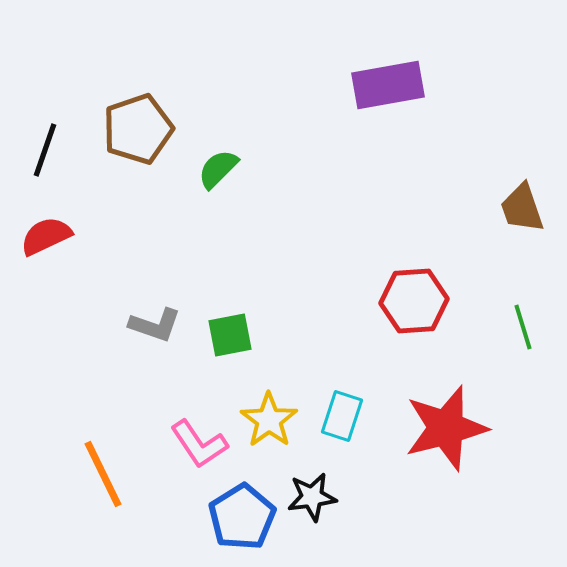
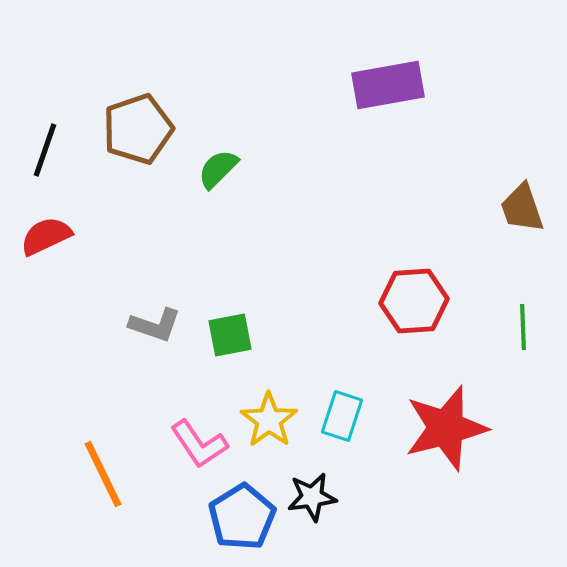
green line: rotated 15 degrees clockwise
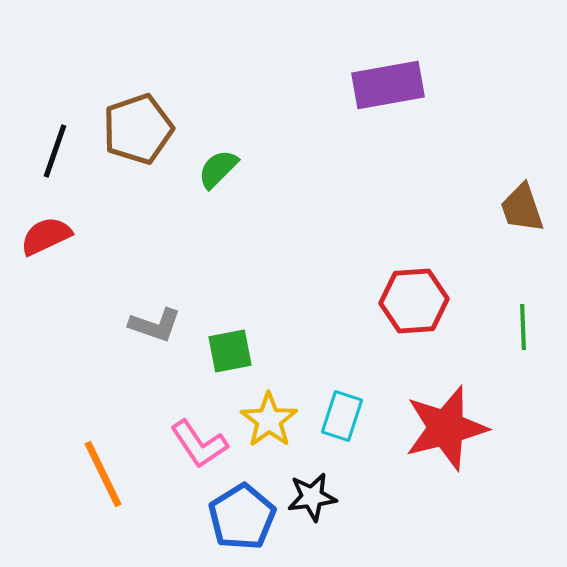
black line: moved 10 px right, 1 px down
green square: moved 16 px down
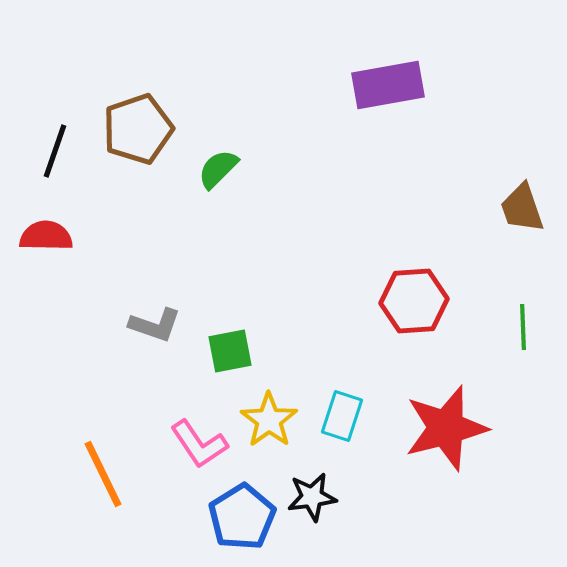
red semicircle: rotated 26 degrees clockwise
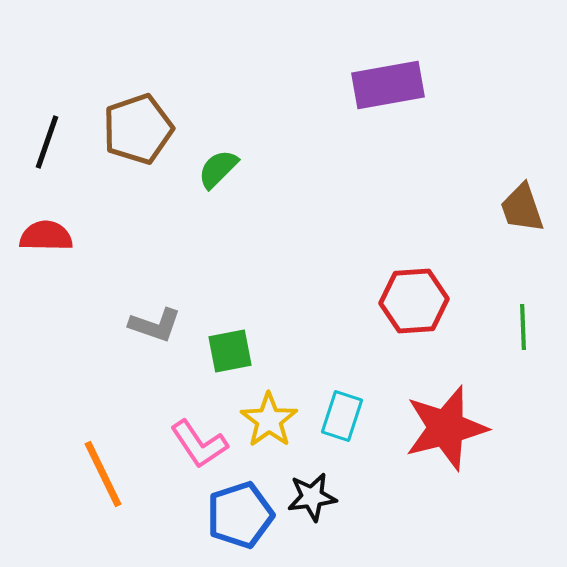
black line: moved 8 px left, 9 px up
blue pentagon: moved 2 px left, 2 px up; rotated 14 degrees clockwise
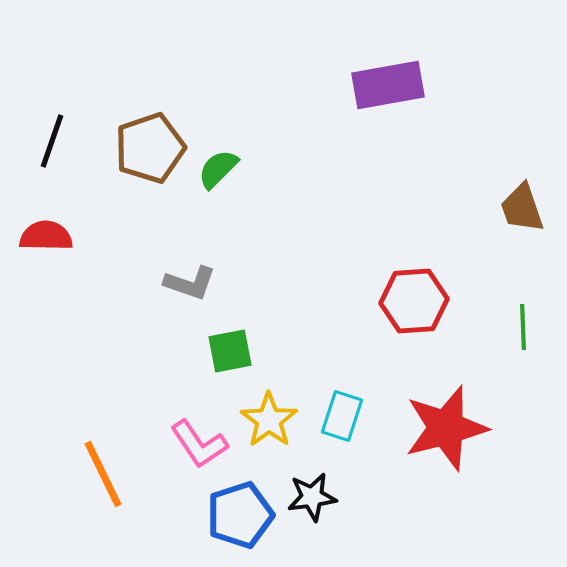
brown pentagon: moved 12 px right, 19 px down
black line: moved 5 px right, 1 px up
gray L-shape: moved 35 px right, 42 px up
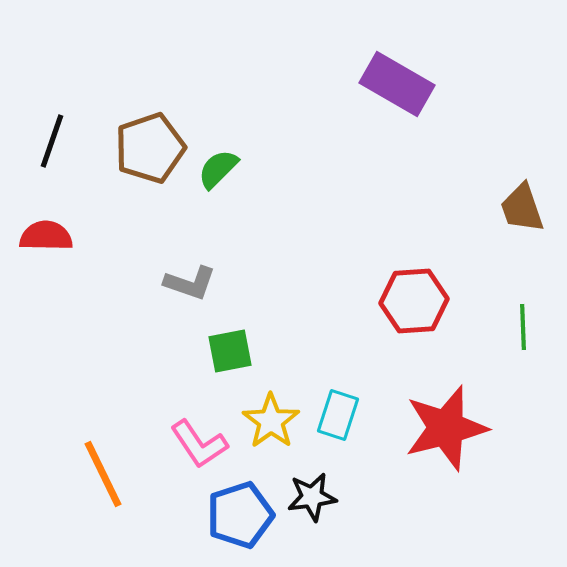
purple rectangle: moved 9 px right, 1 px up; rotated 40 degrees clockwise
cyan rectangle: moved 4 px left, 1 px up
yellow star: moved 2 px right, 1 px down
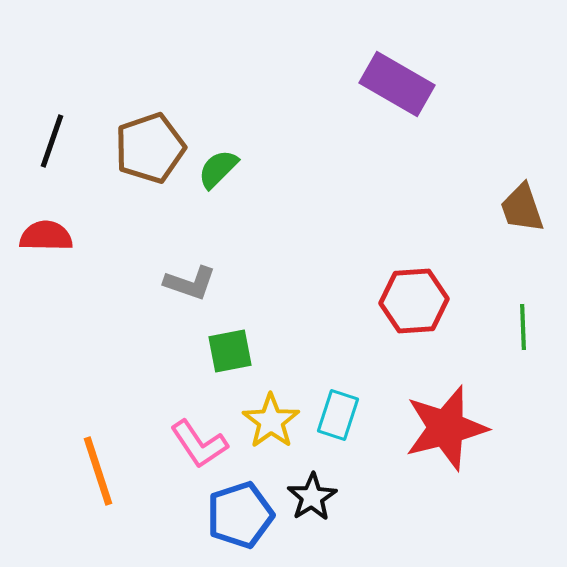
orange line: moved 5 px left, 3 px up; rotated 8 degrees clockwise
black star: rotated 24 degrees counterclockwise
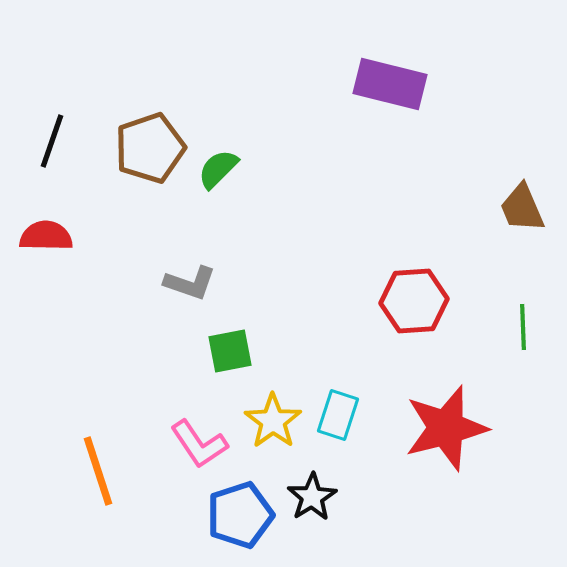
purple rectangle: moved 7 px left; rotated 16 degrees counterclockwise
brown trapezoid: rotated 4 degrees counterclockwise
yellow star: moved 2 px right
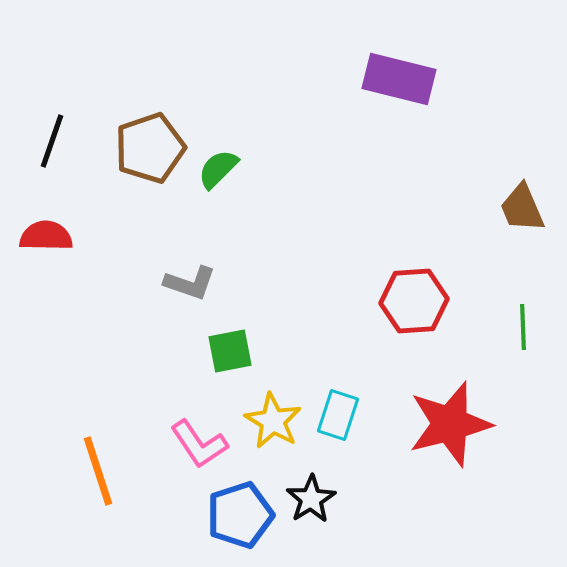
purple rectangle: moved 9 px right, 5 px up
yellow star: rotated 6 degrees counterclockwise
red star: moved 4 px right, 4 px up
black star: moved 1 px left, 2 px down
